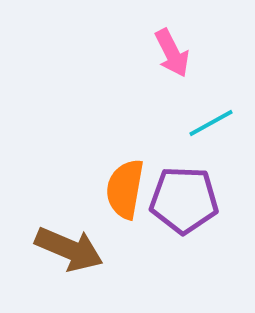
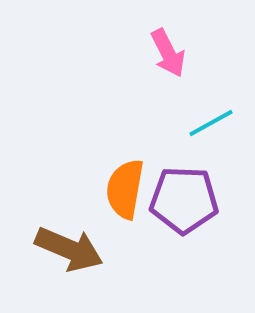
pink arrow: moved 4 px left
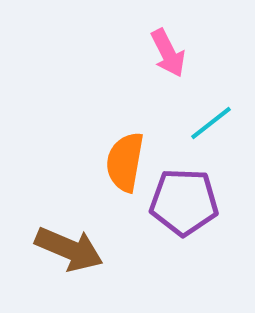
cyan line: rotated 9 degrees counterclockwise
orange semicircle: moved 27 px up
purple pentagon: moved 2 px down
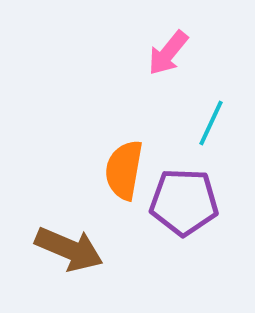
pink arrow: rotated 66 degrees clockwise
cyan line: rotated 27 degrees counterclockwise
orange semicircle: moved 1 px left, 8 px down
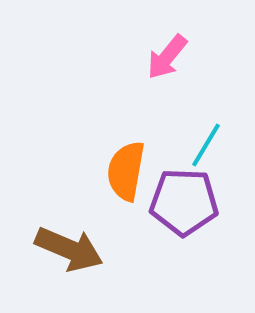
pink arrow: moved 1 px left, 4 px down
cyan line: moved 5 px left, 22 px down; rotated 6 degrees clockwise
orange semicircle: moved 2 px right, 1 px down
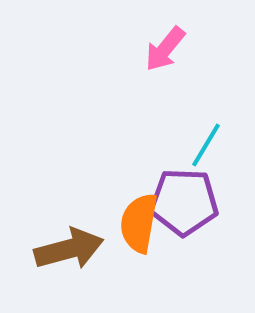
pink arrow: moved 2 px left, 8 px up
orange semicircle: moved 13 px right, 52 px down
brown arrow: rotated 38 degrees counterclockwise
